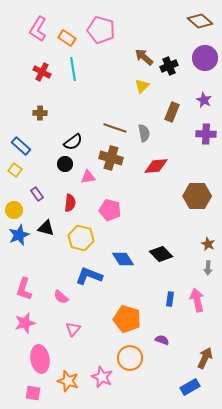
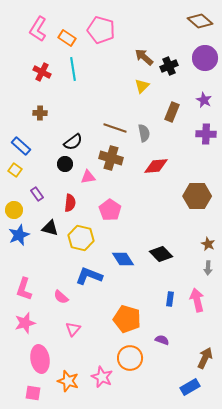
pink pentagon at (110, 210): rotated 20 degrees clockwise
black triangle at (46, 228): moved 4 px right
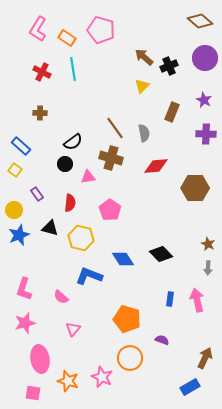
brown line at (115, 128): rotated 35 degrees clockwise
brown hexagon at (197, 196): moved 2 px left, 8 px up
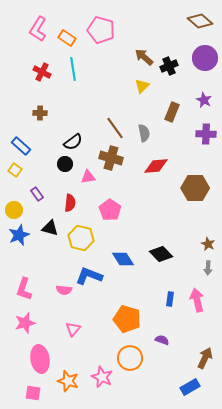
pink semicircle at (61, 297): moved 3 px right, 7 px up; rotated 35 degrees counterclockwise
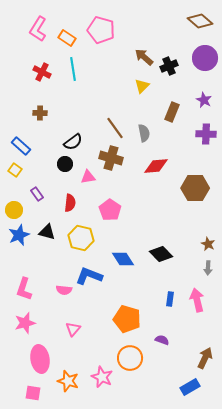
black triangle at (50, 228): moved 3 px left, 4 px down
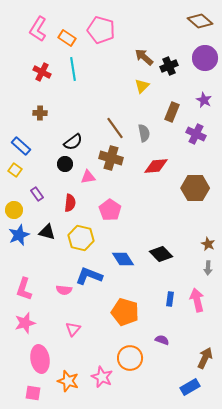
purple cross at (206, 134): moved 10 px left; rotated 24 degrees clockwise
orange pentagon at (127, 319): moved 2 px left, 7 px up
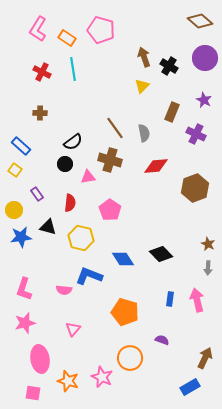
brown arrow at (144, 57): rotated 30 degrees clockwise
black cross at (169, 66): rotated 36 degrees counterclockwise
brown cross at (111, 158): moved 1 px left, 2 px down
brown hexagon at (195, 188): rotated 20 degrees counterclockwise
black triangle at (47, 232): moved 1 px right, 5 px up
blue star at (19, 235): moved 2 px right, 2 px down; rotated 15 degrees clockwise
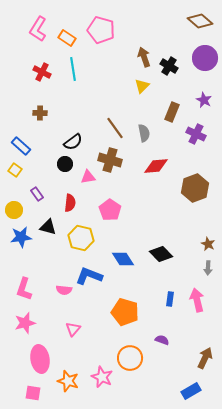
blue rectangle at (190, 387): moved 1 px right, 4 px down
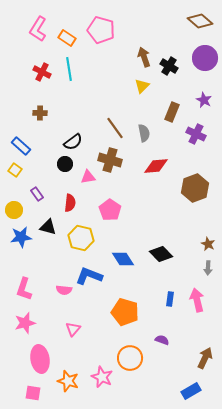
cyan line at (73, 69): moved 4 px left
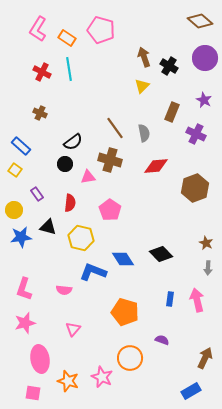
brown cross at (40, 113): rotated 24 degrees clockwise
brown star at (208, 244): moved 2 px left, 1 px up
blue L-shape at (89, 276): moved 4 px right, 4 px up
